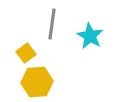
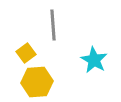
gray line: moved 1 px right, 1 px down; rotated 12 degrees counterclockwise
cyan star: moved 4 px right, 24 px down
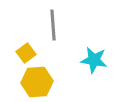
cyan star: rotated 20 degrees counterclockwise
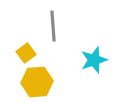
gray line: moved 1 px down
cyan star: rotated 28 degrees counterclockwise
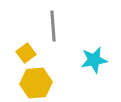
cyan star: rotated 8 degrees clockwise
yellow hexagon: moved 1 px left, 1 px down
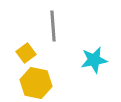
yellow hexagon: rotated 16 degrees clockwise
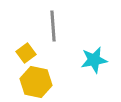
yellow hexagon: moved 1 px up
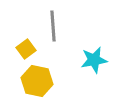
yellow square: moved 4 px up
yellow hexagon: moved 1 px right, 1 px up
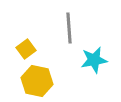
gray line: moved 16 px right, 2 px down
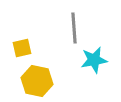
gray line: moved 5 px right
yellow square: moved 4 px left, 1 px up; rotated 24 degrees clockwise
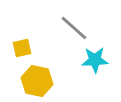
gray line: rotated 44 degrees counterclockwise
cyan star: moved 1 px right; rotated 8 degrees clockwise
